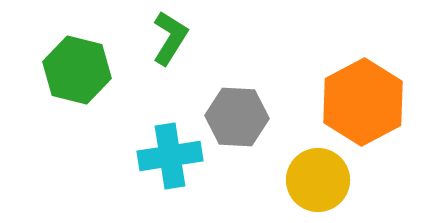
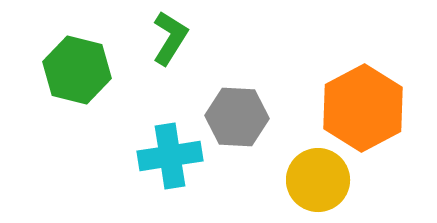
orange hexagon: moved 6 px down
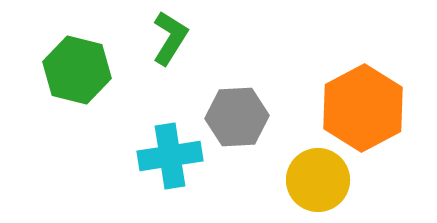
gray hexagon: rotated 6 degrees counterclockwise
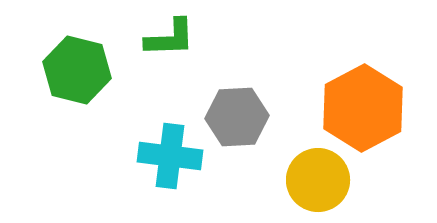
green L-shape: rotated 56 degrees clockwise
cyan cross: rotated 16 degrees clockwise
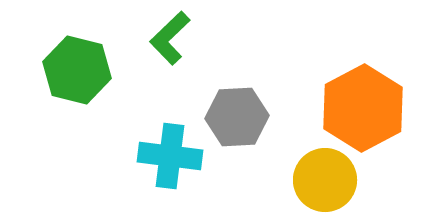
green L-shape: rotated 138 degrees clockwise
yellow circle: moved 7 px right
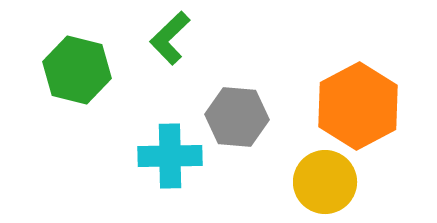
orange hexagon: moved 5 px left, 2 px up
gray hexagon: rotated 8 degrees clockwise
cyan cross: rotated 8 degrees counterclockwise
yellow circle: moved 2 px down
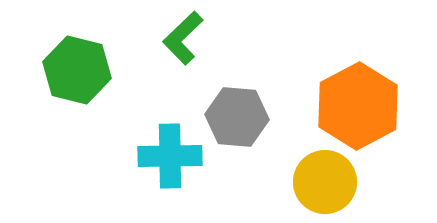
green L-shape: moved 13 px right
